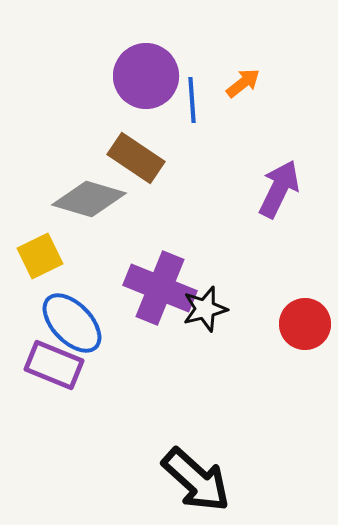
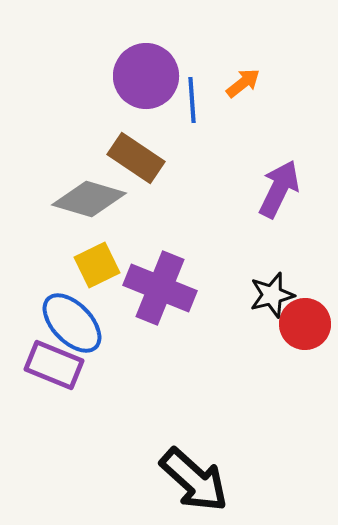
yellow square: moved 57 px right, 9 px down
black star: moved 67 px right, 14 px up
black arrow: moved 2 px left
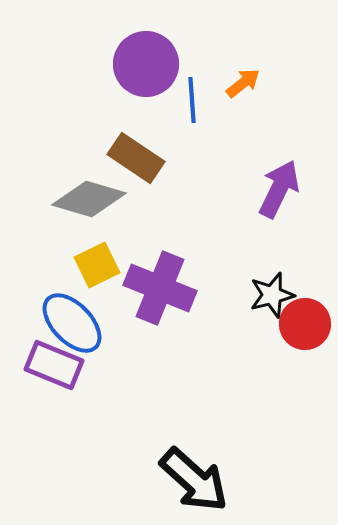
purple circle: moved 12 px up
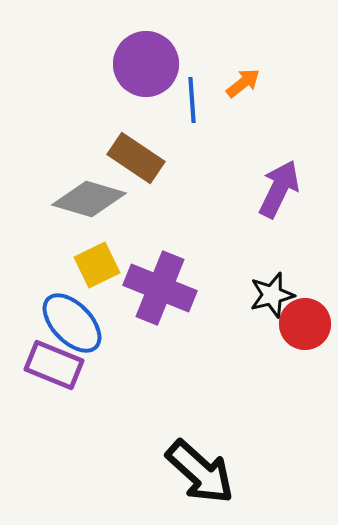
black arrow: moved 6 px right, 8 px up
